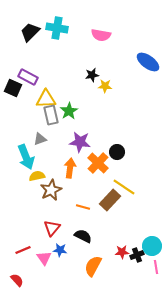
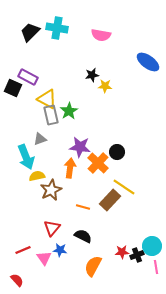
yellow triangle: moved 1 px right; rotated 30 degrees clockwise
purple star: moved 5 px down
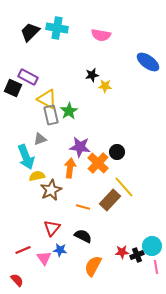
yellow line: rotated 15 degrees clockwise
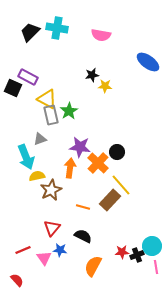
yellow line: moved 3 px left, 2 px up
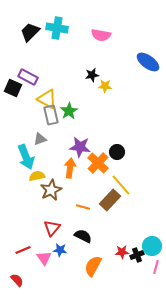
pink line: rotated 24 degrees clockwise
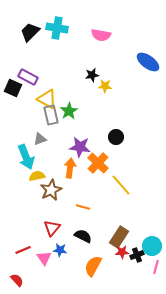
black circle: moved 1 px left, 15 px up
brown rectangle: moved 9 px right, 37 px down; rotated 10 degrees counterclockwise
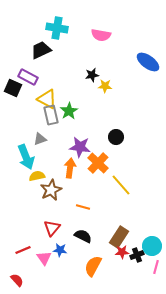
black trapezoid: moved 11 px right, 18 px down; rotated 20 degrees clockwise
